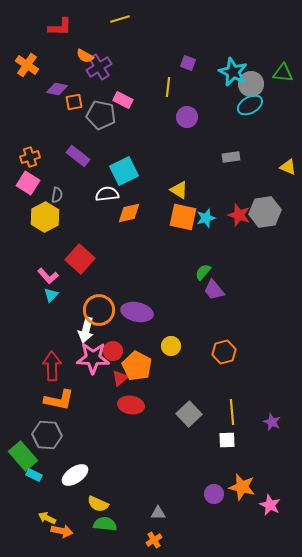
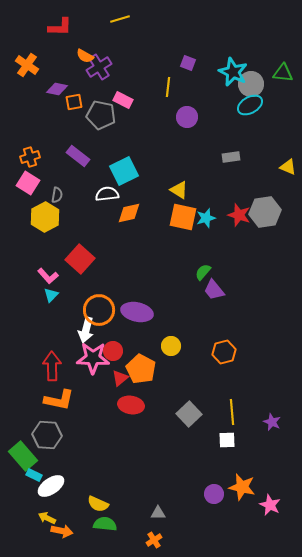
orange pentagon at (137, 366): moved 4 px right, 3 px down
white ellipse at (75, 475): moved 24 px left, 11 px down
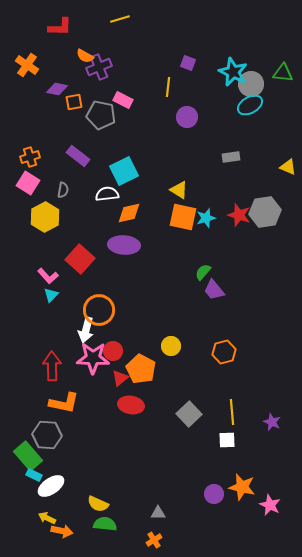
purple cross at (99, 67): rotated 10 degrees clockwise
gray semicircle at (57, 195): moved 6 px right, 5 px up
purple ellipse at (137, 312): moved 13 px left, 67 px up; rotated 8 degrees counterclockwise
orange L-shape at (59, 400): moved 5 px right, 3 px down
green rectangle at (23, 456): moved 5 px right
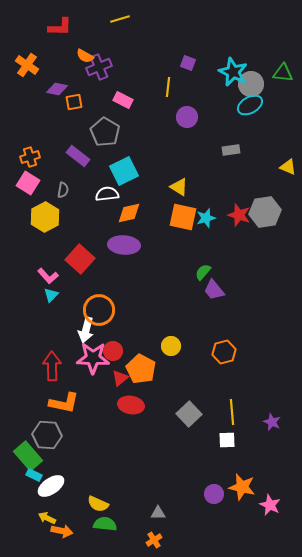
gray pentagon at (101, 115): moved 4 px right, 17 px down; rotated 20 degrees clockwise
gray rectangle at (231, 157): moved 7 px up
yellow triangle at (179, 190): moved 3 px up
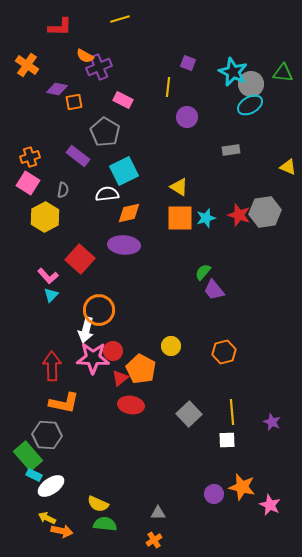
orange square at (183, 217): moved 3 px left, 1 px down; rotated 12 degrees counterclockwise
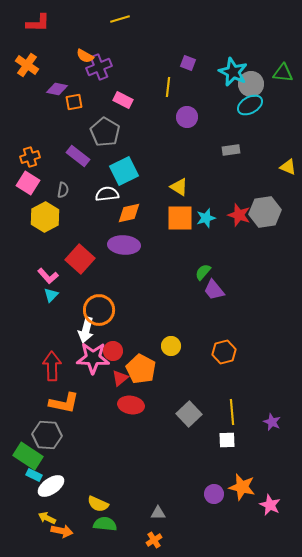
red L-shape at (60, 27): moved 22 px left, 4 px up
green rectangle at (28, 456): rotated 16 degrees counterclockwise
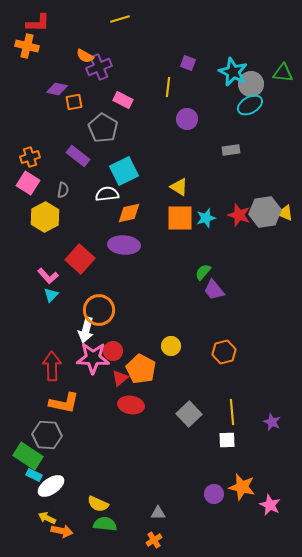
orange cross at (27, 65): moved 19 px up; rotated 20 degrees counterclockwise
purple circle at (187, 117): moved 2 px down
gray pentagon at (105, 132): moved 2 px left, 4 px up
yellow triangle at (288, 167): moved 3 px left, 46 px down
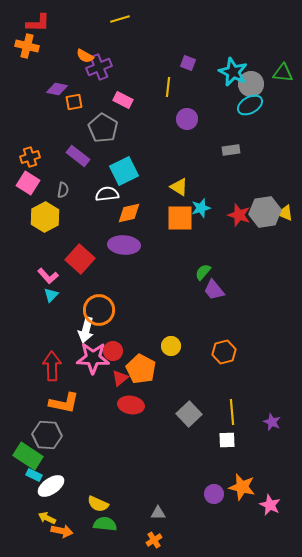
cyan star at (206, 218): moved 5 px left, 10 px up
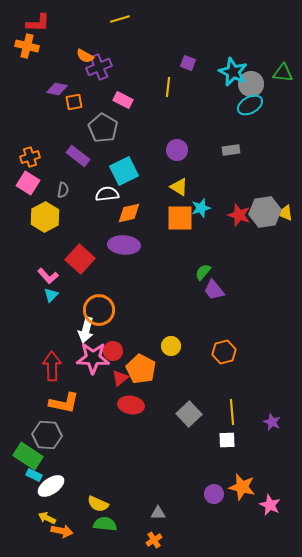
purple circle at (187, 119): moved 10 px left, 31 px down
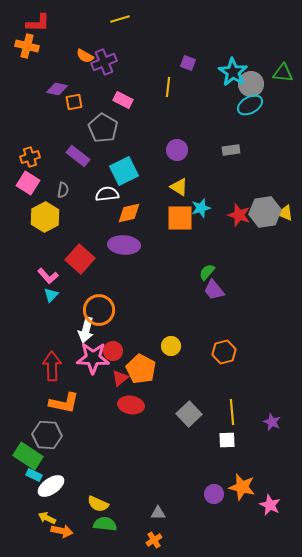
purple cross at (99, 67): moved 5 px right, 5 px up
cyan star at (233, 72): rotated 8 degrees clockwise
green semicircle at (203, 272): moved 4 px right
